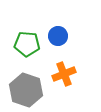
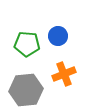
gray hexagon: rotated 24 degrees counterclockwise
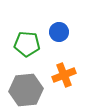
blue circle: moved 1 px right, 4 px up
orange cross: moved 1 px down
